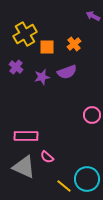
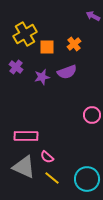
yellow line: moved 12 px left, 8 px up
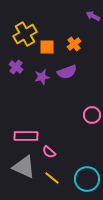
pink semicircle: moved 2 px right, 5 px up
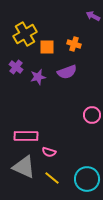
orange cross: rotated 32 degrees counterclockwise
purple star: moved 4 px left
pink semicircle: rotated 24 degrees counterclockwise
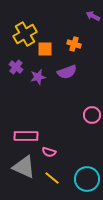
orange square: moved 2 px left, 2 px down
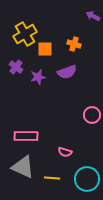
pink semicircle: moved 16 px right
gray triangle: moved 1 px left
yellow line: rotated 35 degrees counterclockwise
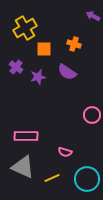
yellow cross: moved 6 px up
orange square: moved 1 px left
purple semicircle: rotated 54 degrees clockwise
yellow line: rotated 28 degrees counterclockwise
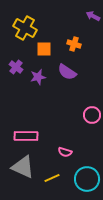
yellow cross: rotated 30 degrees counterclockwise
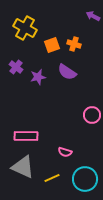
orange square: moved 8 px right, 4 px up; rotated 21 degrees counterclockwise
cyan circle: moved 2 px left
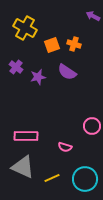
pink circle: moved 11 px down
pink semicircle: moved 5 px up
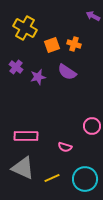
gray triangle: moved 1 px down
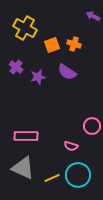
pink semicircle: moved 6 px right, 1 px up
cyan circle: moved 7 px left, 4 px up
